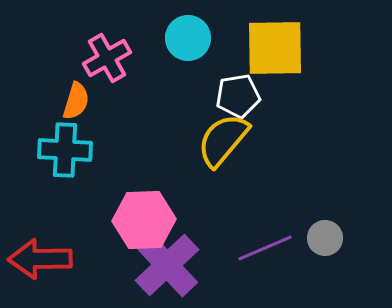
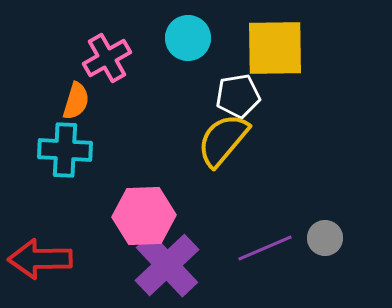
pink hexagon: moved 4 px up
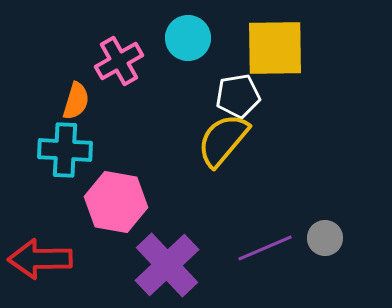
pink cross: moved 12 px right, 3 px down
pink hexagon: moved 28 px left, 14 px up; rotated 12 degrees clockwise
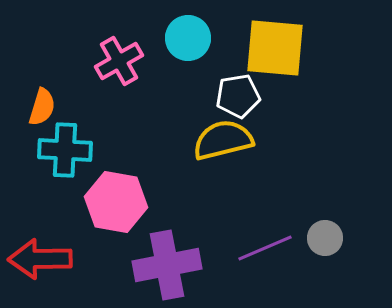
yellow square: rotated 6 degrees clockwise
orange semicircle: moved 34 px left, 6 px down
yellow semicircle: rotated 36 degrees clockwise
purple cross: rotated 32 degrees clockwise
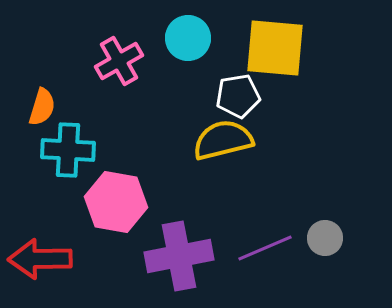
cyan cross: moved 3 px right
purple cross: moved 12 px right, 9 px up
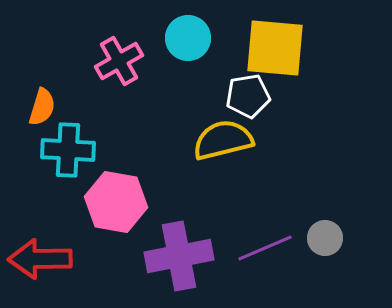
white pentagon: moved 10 px right
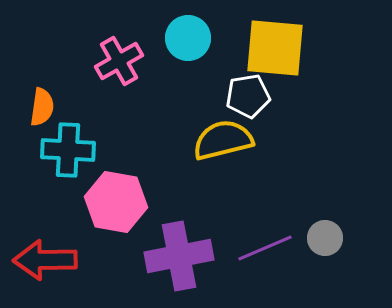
orange semicircle: rotated 9 degrees counterclockwise
red arrow: moved 5 px right, 1 px down
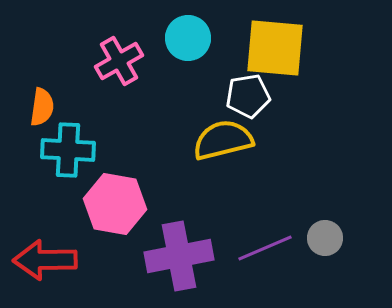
pink hexagon: moved 1 px left, 2 px down
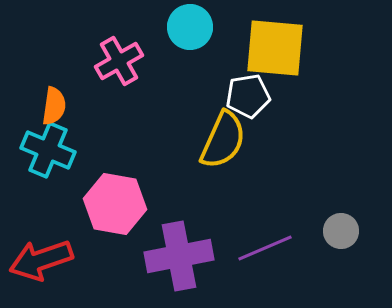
cyan circle: moved 2 px right, 11 px up
orange semicircle: moved 12 px right, 1 px up
yellow semicircle: rotated 128 degrees clockwise
cyan cross: moved 20 px left; rotated 20 degrees clockwise
gray circle: moved 16 px right, 7 px up
red arrow: moved 4 px left; rotated 18 degrees counterclockwise
